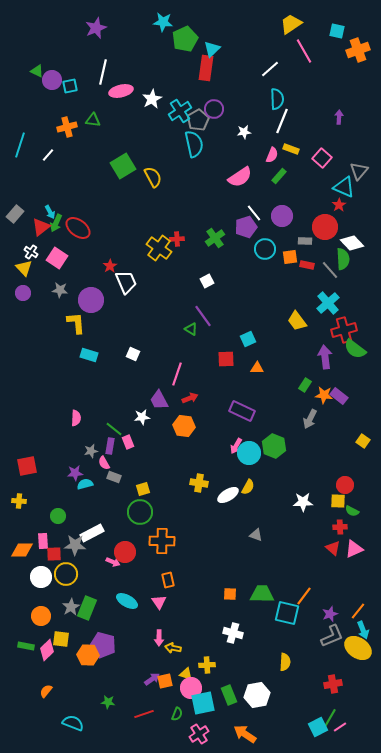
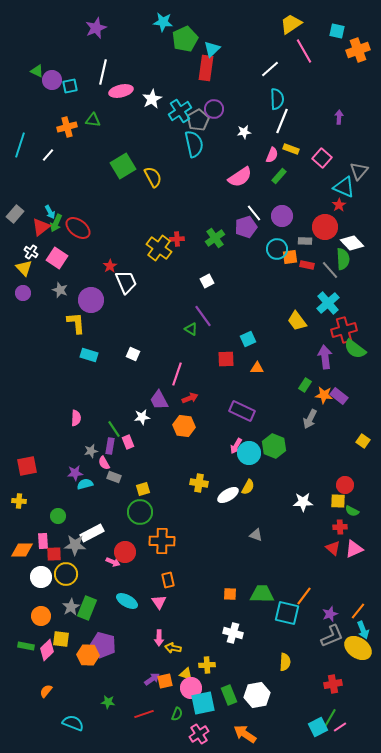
cyan circle at (265, 249): moved 12 px right
gray star at (60, 290): rotated 14 degrees clockwise
green line at (114, 429): rotated 18 degrees clockwise
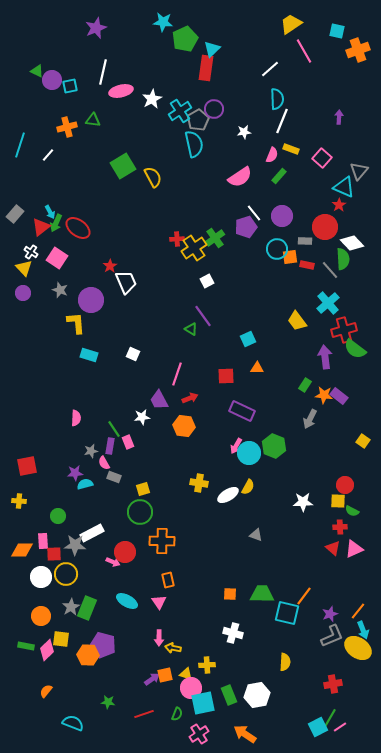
yellow cross at (159, 248): moved 35 px right; rotated 20 degrees clockwise
red square at (226, 359): moved 17 px down
orange square at (165, 681): moved 6 px up
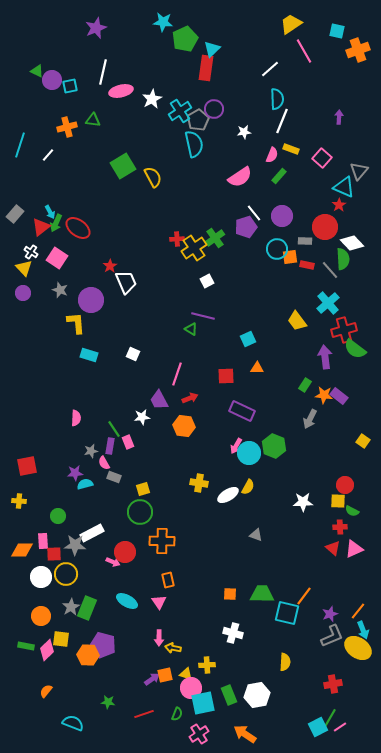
purple line at (203, 316): rotated 40 degrees counterclockwise
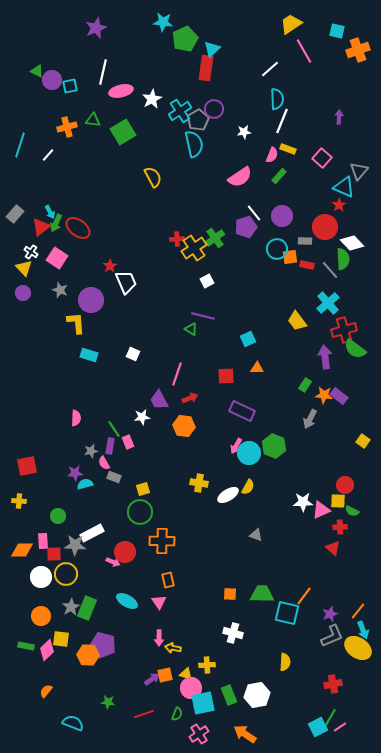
yellow rectangle at (291, 149): moved 3 px left
green square at (123, 166): moved 34 px up
pink triangle at (354, 549): moved 33 px left, 39 px up
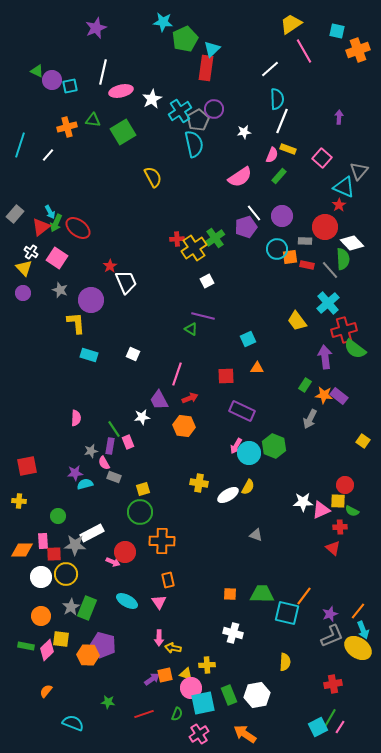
pink line at (340, 727): rotated 24 degrees counterclockwise
